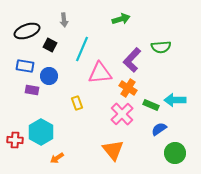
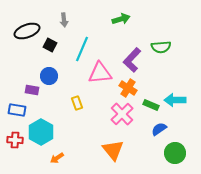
blue rectangle: moved 8 px left, 44 px down
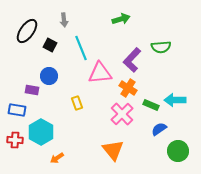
black ellipse: rotated 35 degrees counterclockwise
cyan line: moved 1 px left, 1 px up; rotated 45 degrees counterclockwise
green circle: moved 3 px right, 2 px up
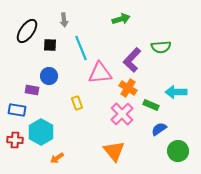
black square: rotated 24 degrees counterclockwise
cyan arrow: moved 1 px right, 8 px up
orange triangle: moved 1 px right, 1 px down
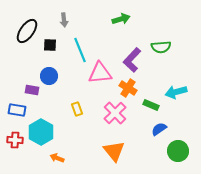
cyan line: moved 1 px left, 2 px down
cyan arrow: rotated 15 degrees counterclockwise
yellow rectangle: moved 6 px down
pink cross: moved 7 px left, 1 px up
orange arrow: rotated 56 degrees clockwise
